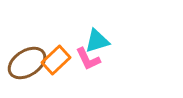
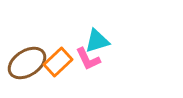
orange rectangle: moved 2 px right, 2 px down
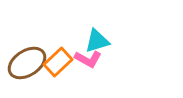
pink L-shape: rotated 36 degrees counterclockwise
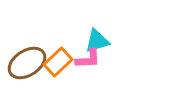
pink L-shape: rotated 32 degrees counterclockwise
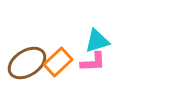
pink L-shape: moved 5 px right, 3 px down
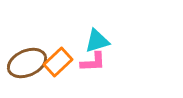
brown ellipse: rotated 9 degrees clockwise
